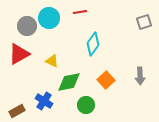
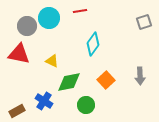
red line: moved 1 px up
red triangle: rotated 40 degrees clockwise
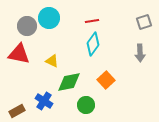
red line: moved 12 px right, 10 px down
gray arrow: moved 23 px up
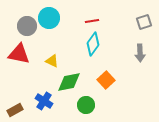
brown rectangle: moved 2 px left, 1 px up
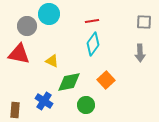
cyan circle: moved 4 px up
gray square: rotated 21 degrees clockwise
brown rectangle: rotated 56 degrees counterclockwise
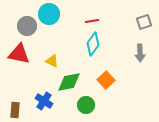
gray square: rotated 21 degrees counterclockwise
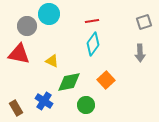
brown rectangle: moved 1 px right, 2 px up; rotated 35 degrees counterclockwise
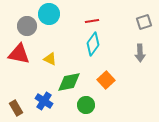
yellow triangle: moved 2 px left, 2 px up
